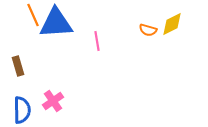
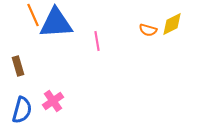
blue semicircle: rotated 16 degrees clockwise
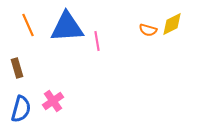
orange line: moved 5 px left, 10 px down
blue triangle: moved 11 px right, 4 px down
brown rectangle: moved 1 px left, 2 px down
blue semicircle: moved 1 px left, 1 px up
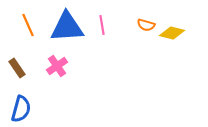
yellow diamond: moved 9 px down; rotated 40 degrees clockwise
orange semicircle: moved 2 px left, 5 px up
pink line: moved 5 px right, 16 px up
brown rectangle: rotated 18 degrees counterclockwise
pink cross: moved 4 px right, 35 px up
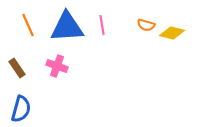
pink cross: rotated 35 degrees counterclockwise
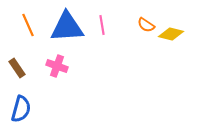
orange semicircle: rotated 18 degrees clockwise
yellow diamond: moved 1 px left, 1 px down
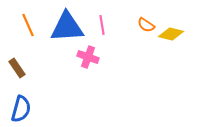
pink cross: moved 31 px right, 9 px up
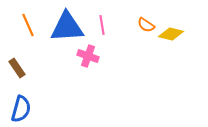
pink cross: moved 1 px up
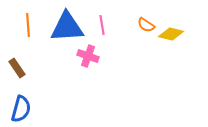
orange line: rotated 20 degrees clockwise
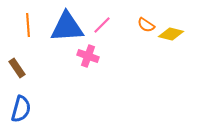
pink line: rotated 54 degrees clockwise
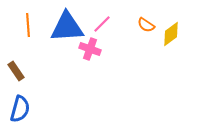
pink line: moved 1 px up
yellow diamond: rotated 50 degrees counterclockwise
pink cross: moved 2 px right, 7 px up
brown rectangle: moved 1 px left, 3 px down
blue semicircle: moved 1 px left
